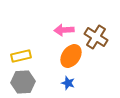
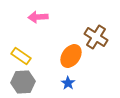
pink arrow: moved 26 px left, 13 px up
yellow rectangle: rotated 48 degrees clockwise
blue star: rotated 16 degrees clockwise
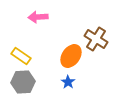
brown cross: moved 2 px down
blue star: moved 1 px up
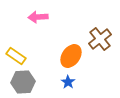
brown cross: moved 4 px right; rotated 20 degrees clockwise
yellow rectangle: moved 5 px left
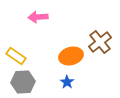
brown cross: moved 3 px down
orange ellipse: rotated 40 degrees clockwise
blue star: moved 1 px left
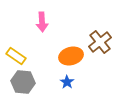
pink arrow: moved 4 px right, 5 px down; rotated 90 degrees counterclockwise
gray hexagon: rotated 10 degrees clockwise
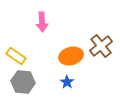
brown cross: moved 1 px right, 4 px down
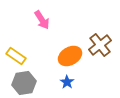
pink arrow: moved 2 px up; rotated 30 degrees counterclockwise
brown cross: moved 1 px left, 1 px up
orange ellipse: moved 1 px left; rotated 15 degrees counterclockwise
gray hexagon: moved 1 px right, 1 px down; rotated 15 degrees counterclockwise
